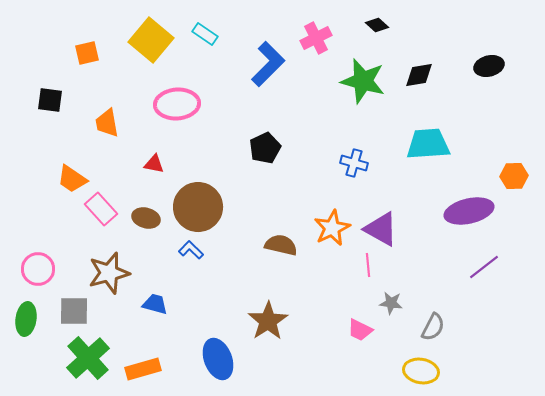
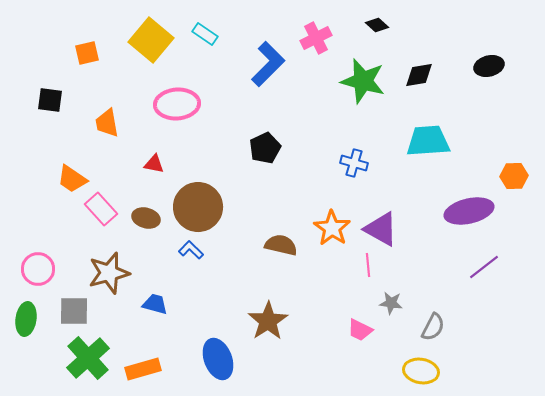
cyan trapezoid at (428, 144): moved 3 px up
orange star at (332, 228): rotated 12 degrees counterclockwise
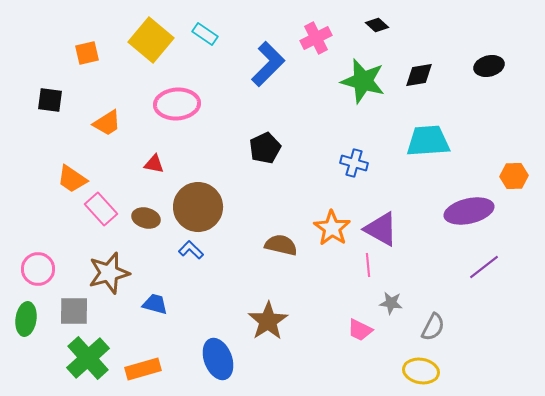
orange trapezoid at (107, 123): rotated 112 degrees counterclockwise
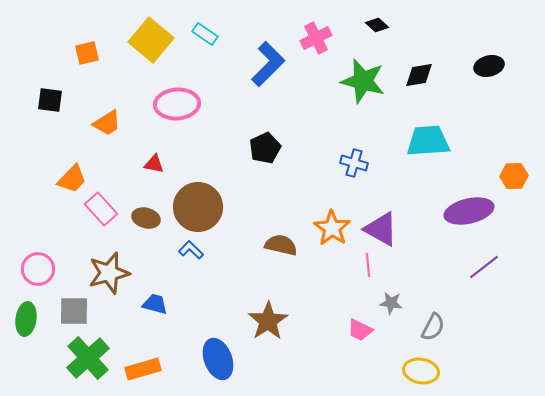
orange trapezoid at (72, 179): rotated 80 degrees counterclockwise
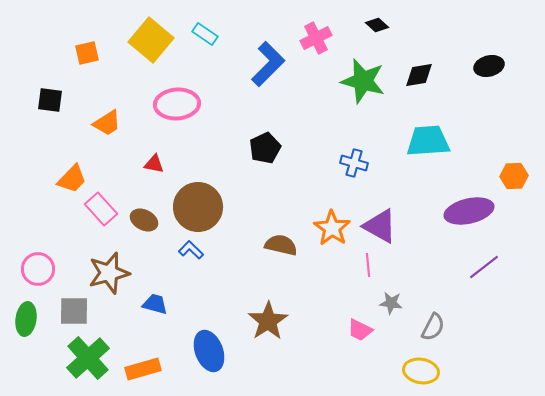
brown ellipse at (146, 218): moved 2 px left, 2 px down; rotated 12 degrees clockwise
purple triangle at (381, 229): moved 1 px left, 3 px up
blue ellipse at (218, 359): moved 9 px left, 8 px up
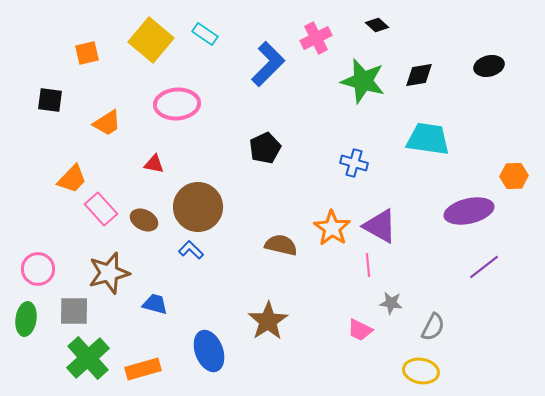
cyan trapezoid at (428, 141): moved 2 px up; rotated 12 degrees clockwise
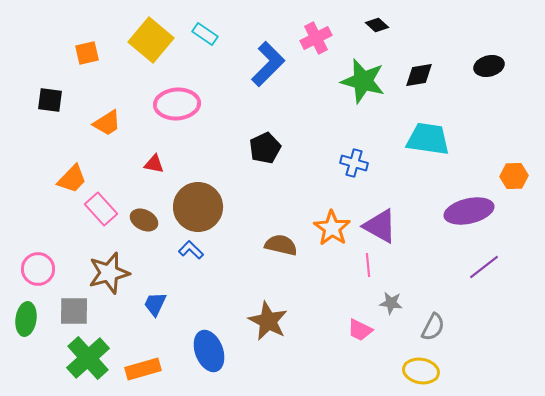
blue trapezoid at (155, 304): rotated 80 degrees counterclockwise
brown star at (268, 321): rotated 12 degrees counterclockwise
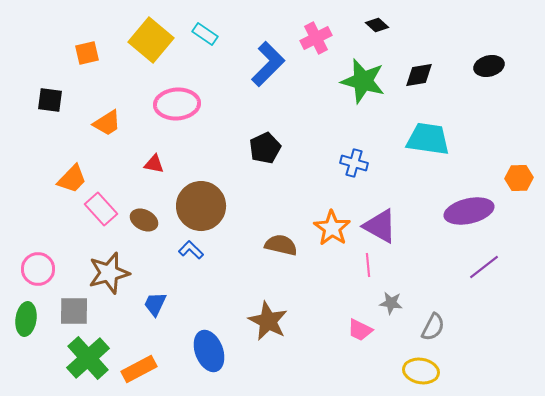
orange hexagon at (514, 176): moved 5 px right, 2 px down
brown circle at (198, 207): moved 3 px right, 1 px up
orange rectangle at (143, 369): moved 4 px left; rotated 12 degrees counterclockwise
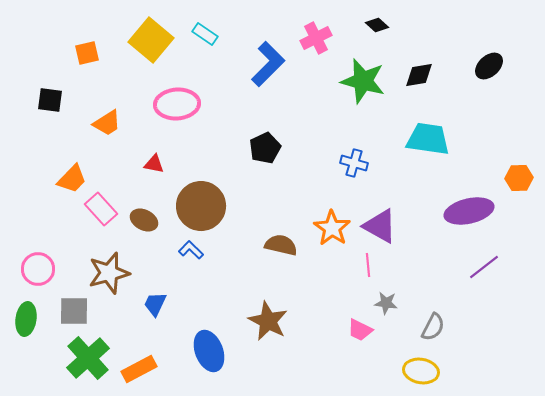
black ellipse at (489, 66): rotated 28 degrees counterclockwise
gray star at (391, 303): moved 5 px left
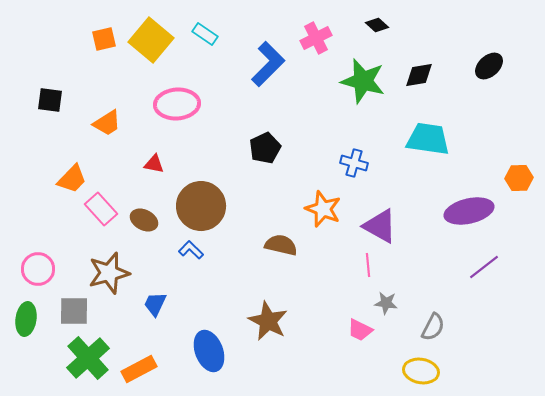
orange square at (87, 53): moved 17 px right, 14 px up
orange star at (332, 228): moved 9 px left, 19 px up; rotated 12 degrees counterclockwise
